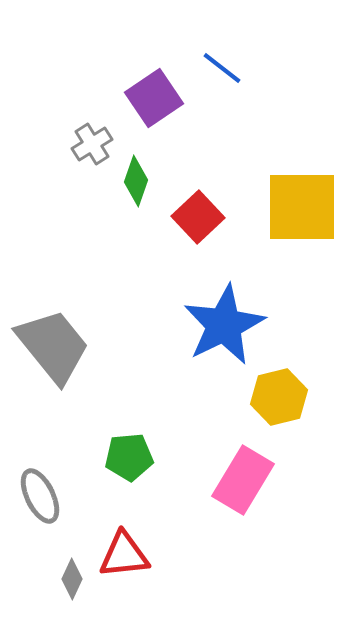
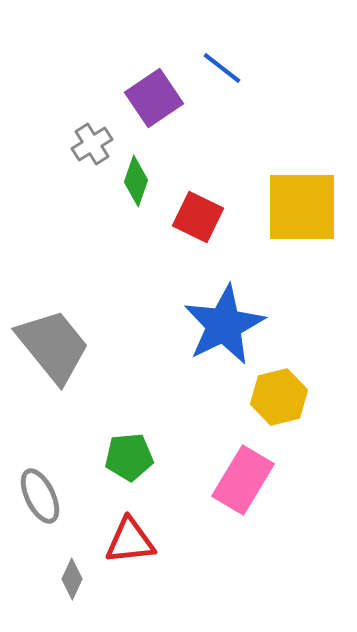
red square: rotated 21 degrees counterclockwise
red triangle: moved 6 px right, 14 px up
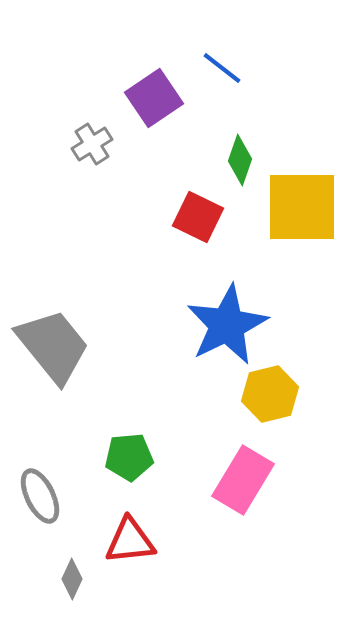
green diamond: moved 104 px right, 21 px up
blue star: moved 3 px right
yellow hexagon: moved 9 px left, 3 px up
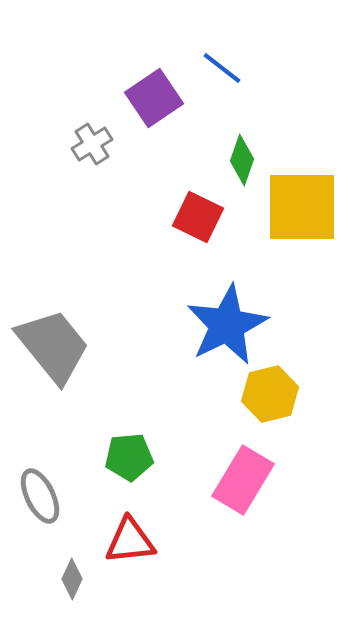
green diamond: moved 2 px right
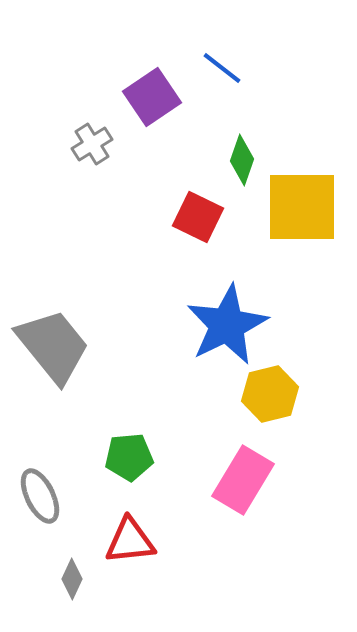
purple square: moved 2 px left, 1 px up
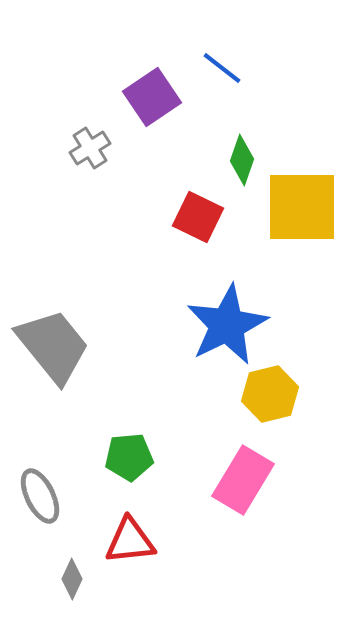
gray cross: moved 2 px left, 4 px down
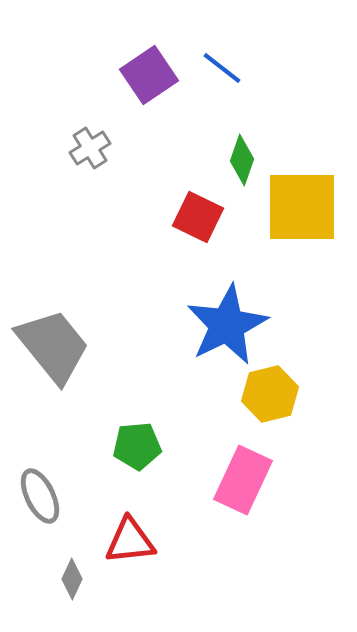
purple square: moved 3 px left, 22 px up
green pentagon: moved 8 px right, 11 px up
pink rectangle: rotated 6 degrees counterclockwise
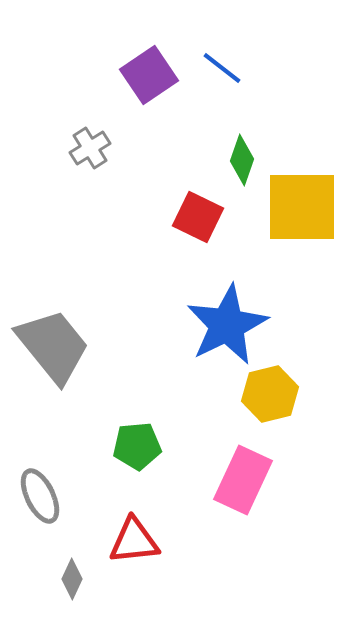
red triangle: moved 4 px right
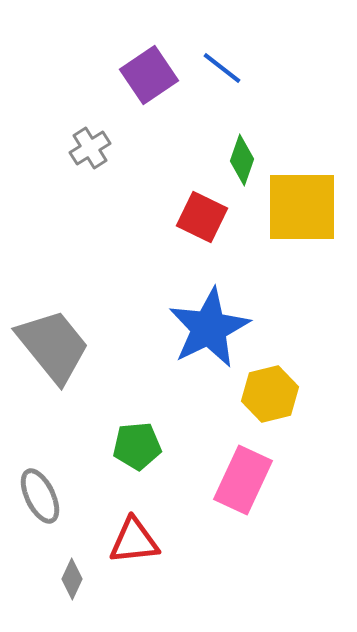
red square: moved 4 px right
blue star: moved 18 px left, 3 px down
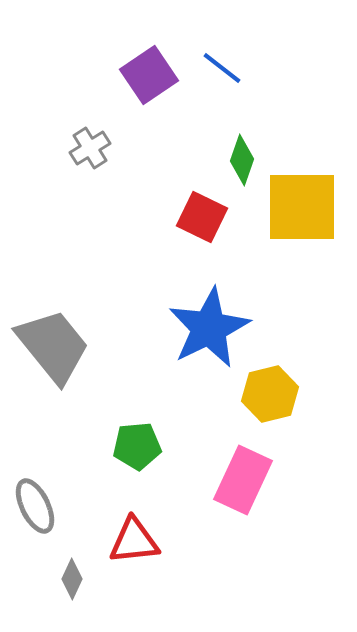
gray ellipse: moved 5 px left, 10 px down
